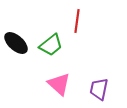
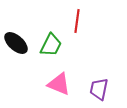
green trapezoid: rotated 25 degrees counterclockwise
pink triangle: rotated 20 degrees counterclockwise
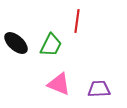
purple trapezoid: rotated 75 degrees clockwise
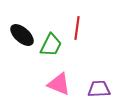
red line: moved 7 px down
black ellipse: moved 6 px right, 8 px up
